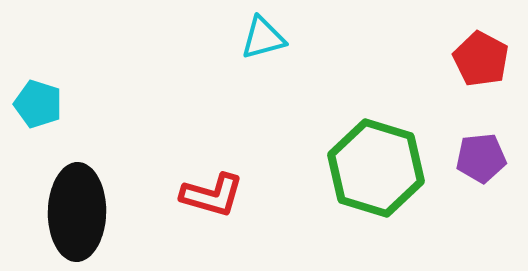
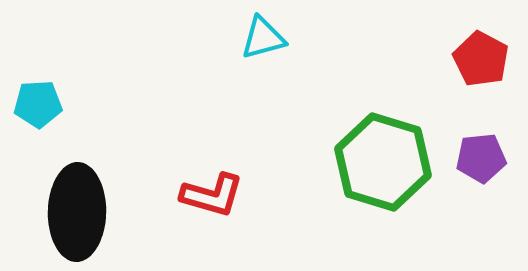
cyan pentagon: rotated 21 degrees counterclockwise
green hexagon: moved 7 px right, 6 px up
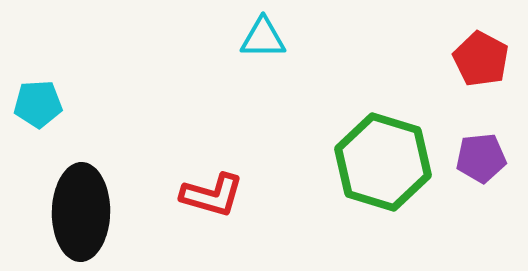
cyan triangle: rotated 15 degrees clockwise
black ellipse: moved 4 px right
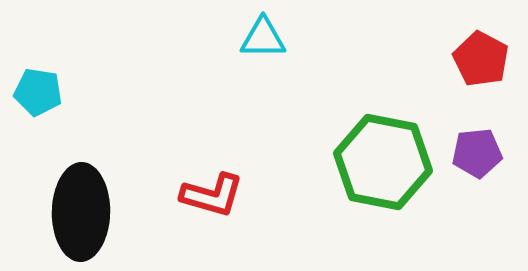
cyan pentagon: moved 12 px up; rotated 12 degrees clockwise
purple pentagon: moved 4 px left, 5 px up
green hexagon: rotated 6 degrees counterclockwise
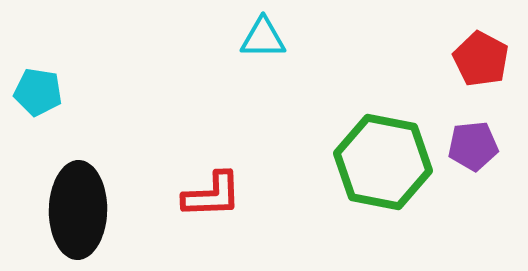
purple pentagon: moved 4 px left, 7 px up
red L-shape: rotated 18 degrees counterclockwise
black ellipse: moved 3 px left, 2 px up
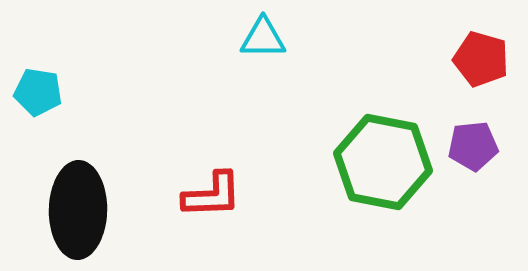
red pentagon: rotated 12 degrees counterclockwise
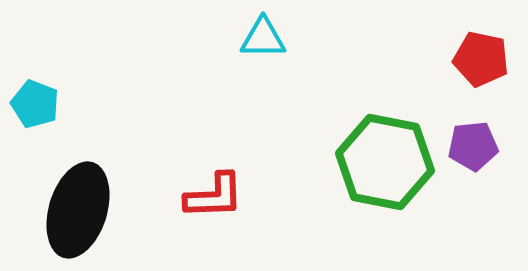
red pentagon: rotated 4 degrees counterclockwise
cyan pentagon: moved 3 px left, 12 px down; rotated 12 degrees clockwise
green hexagon: moved 2 px right
red L-shape: moved 2 px right, 1 px down
black ellipse: rotated 16 degrees clockwise
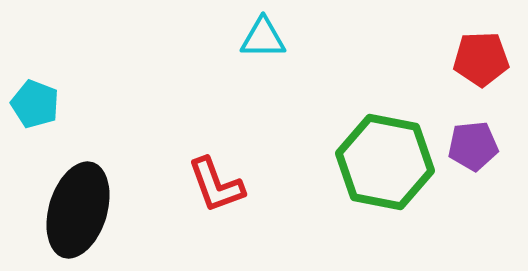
red pentagon: rotated 14 degrees counterclockwise
red L-shape: moved 2 px right, 11 px up; rotated 72 degrees clockwise
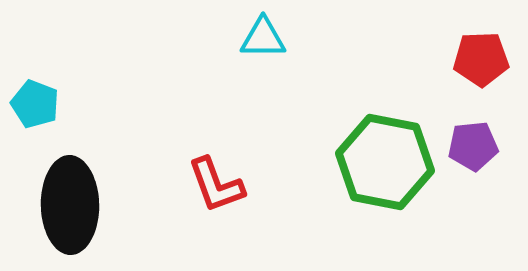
black ellipse: moved 8 px left, 5 px up; rotated 18 degrees counterclockwise
